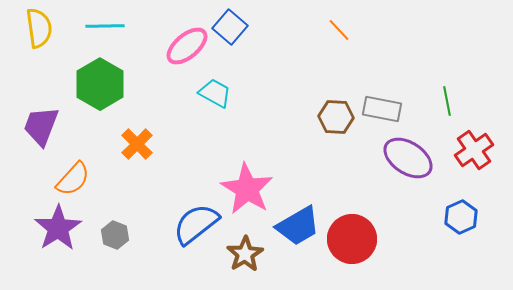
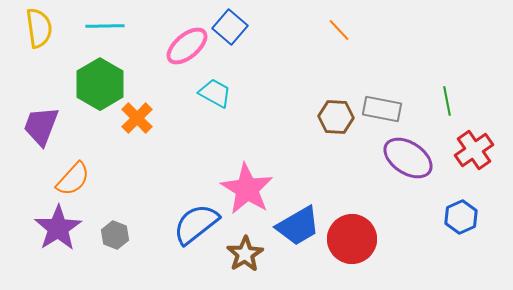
orange cross: moved 26 px up
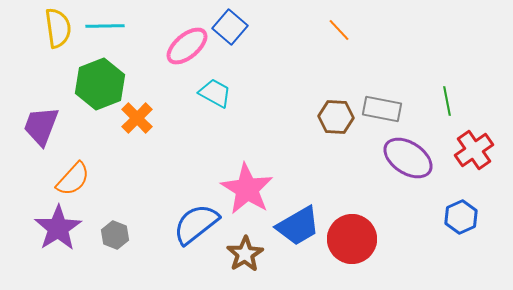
yellow semicircle: moved 19 px right
green hexagon: rotated 9 degrees clockwise
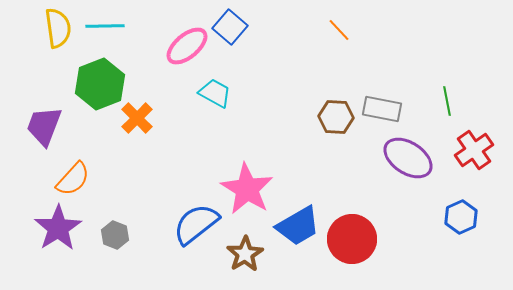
purple trapezoid: moved 3 px right
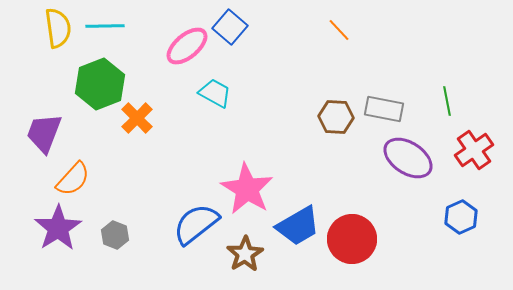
gray rectangle: moved 2 px right
purple trapezoid: moved 7 px down
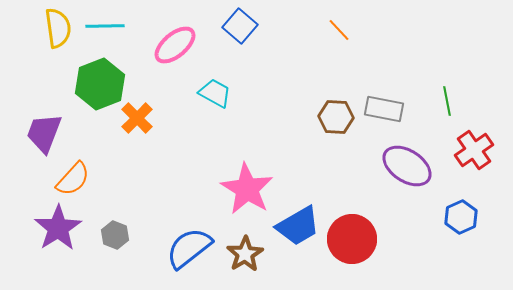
blue square: moved 10 px right, 1 px up
pink ellipse: moved 12 px left, 1 px up
purple ellipse: moved 1 px left, 8 px down
blue semicircle: moved 7 px left, 24 px down
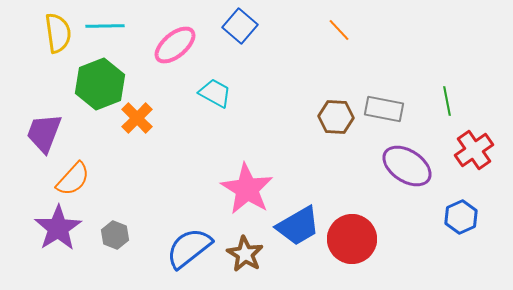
yellow semicircle: moved 5 px down
brown star: rotated 9 degrees counterclockwise
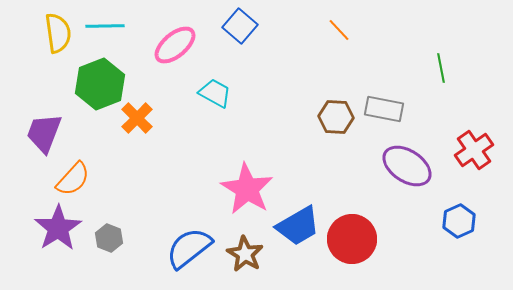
green line: moved 6 px left, 33 px up
blue hexagon: moved 2 px left, 4 px down
gray hexagon: moved 6 px left, 3 px down
